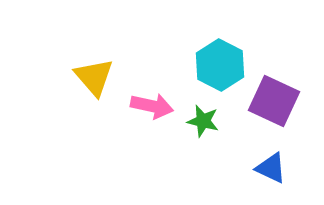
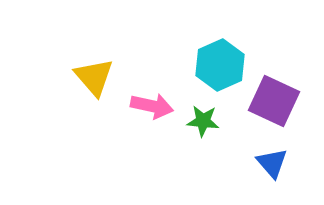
cyan hexagon: rotated 9 degrees clockwise
green star: rotated 8 degrees counterclockwise
blue triangle: moved 1 px right, 5 px up; rotated 24 degrees clockwise
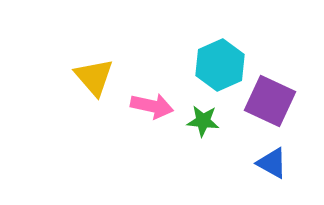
purple square: moved 4 px left
blue triangle: rotated 20 degrees counterclockwise
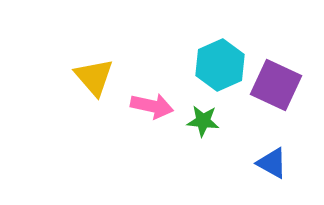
purple square: moved 6 px right, 16 px up
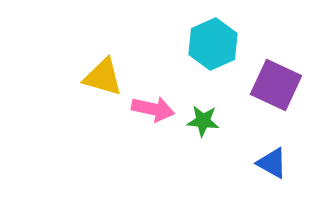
cyan hexagon: moved 7 px left, 21 px up
yellow triangle: moved 9 px right; rotated 33 degrees counterclockwise
pink arrow: moved 1 px right, 3 px down
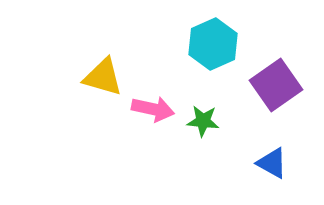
purple square: rotated 30 degrees clockwise
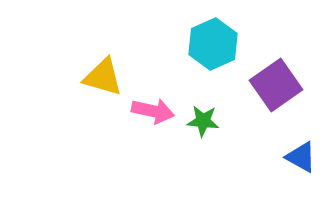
pink arrow: moved 2 px down
blue triangle: moved 29 px right, 6 px up
